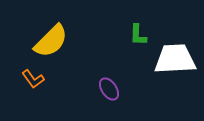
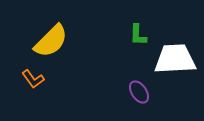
purple ellipse: moved 30 px right, 3 px down
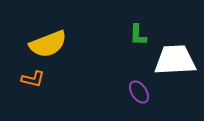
yellow semicircle: moved 3 px left, 3 px down; rotated 24 degrees clockwise
white trapezoid: moved 1 px down
orange L-shape: rotated 40 degrees counterclockwise
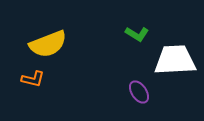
green L-shape: moved 1 px left, 1 px up; rotated 60 degrees counterclockwise
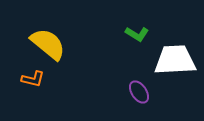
yellow semicircle: rotated 120 degrees counterclockwise
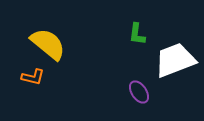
green L-shape: rotated 65 degrees clockwise
white trapezoid: rotated 18 degrees counterclockwise
orange L-shape: moved 2 px up
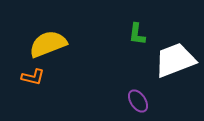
yellow semicircle: rotated 60 degrees counterclockwise
purple ellipse: moved 1 px left, 9 px down
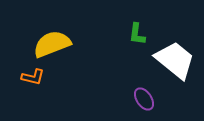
yellow semicircle: moved 4 px right
white trapezoid: rotated 60 degrees clockwise
purple ellipse: moved 6 px right, 2 px up
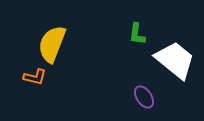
yellow semicircle: rotated 48 degrees counterclockwise
orange L-shape: moved 2 px right
purple ellipse: moved 2 px up
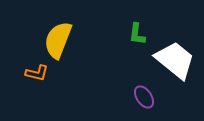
yellow semicircle: moved 6 px right, 4 px up
orange L-shape: moved 2 px right, 4 px up
